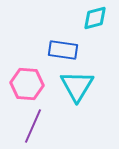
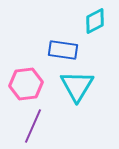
cyan diamond: moved 3 px down; rotated 12 degrees counterclockwise
pink hexagon: moved 1 px left; rotated 12 degrees counterclockwise
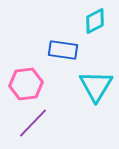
cyan triangle: moved 19 px right
purple line: moved 3 px up; rotated 20 degrees clockwise
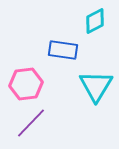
purple line: moved 2 px left
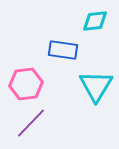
cyan diamond: rotated 20 degrees clockwise
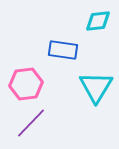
cyan diamond: moved 3 px right
cyan triangle: moved 1 px down
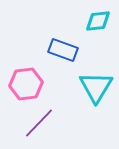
blue rectangle: rotated 12 degrees clockwise
purple line: moved 8 px right
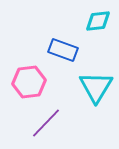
pink hexagon: moved 3 px right, 2 px up
purple line: moved 7 px right
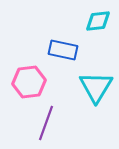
blue rectangle: rotated 8 degrees counterclockwise
purple line: rotated 24 degrees counterclockwise
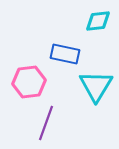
blue rectangle: moved 2 px right, 4 px down
cyan triangle: moved 1 px up
